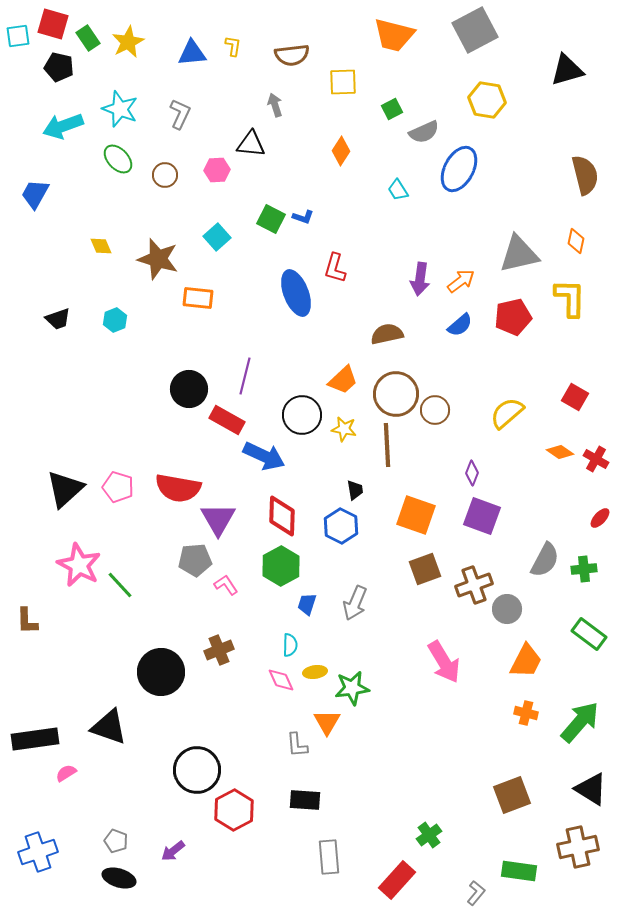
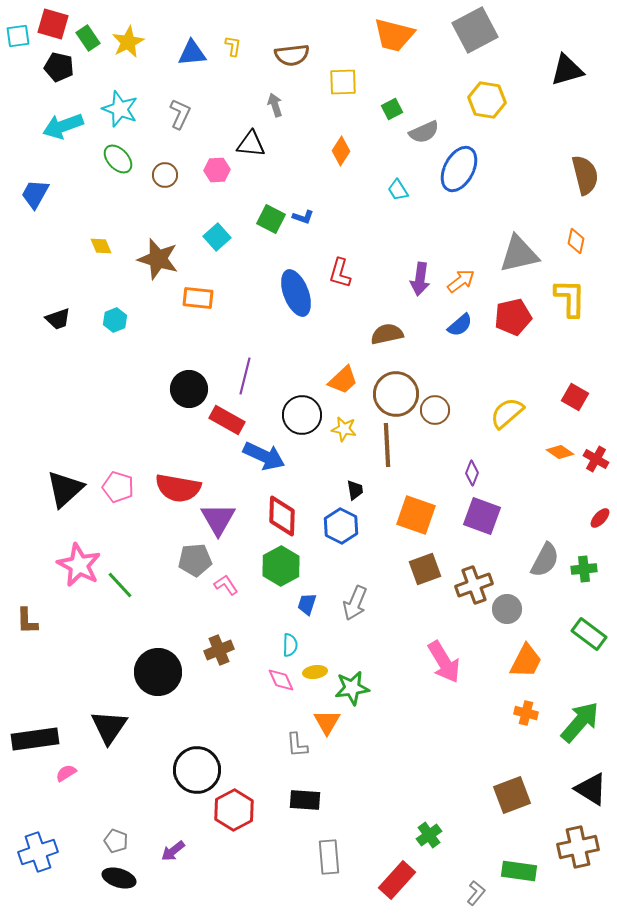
red L-shape at (335, 268): moved 5 px right, 5 px down
black circle at (161, 672): moved 3 px left
black triangle at (109, 727): rotated 45 degrees clockwise
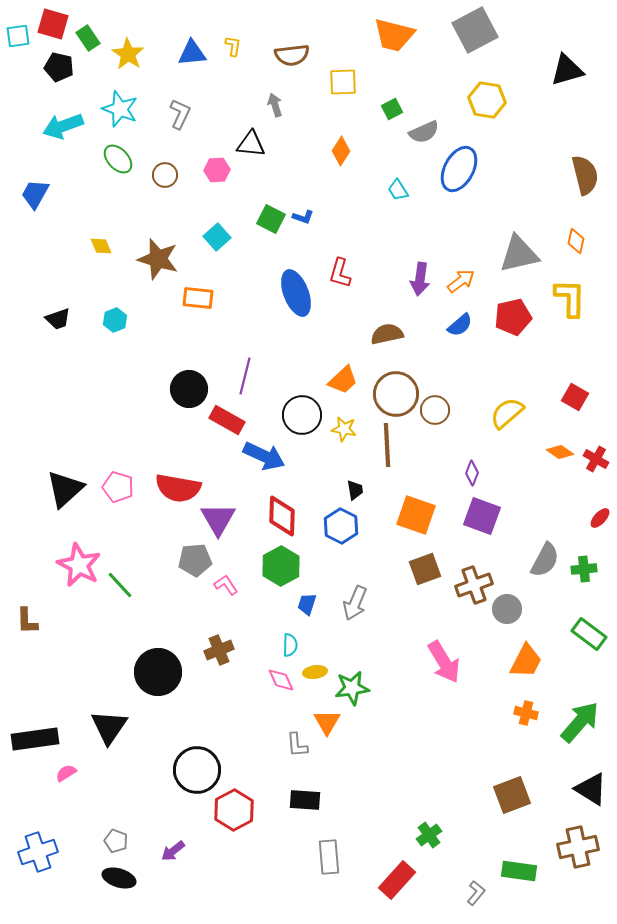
yellow star at (128, 42): moved 12 px down; rotated 12 degrees counterclockwise
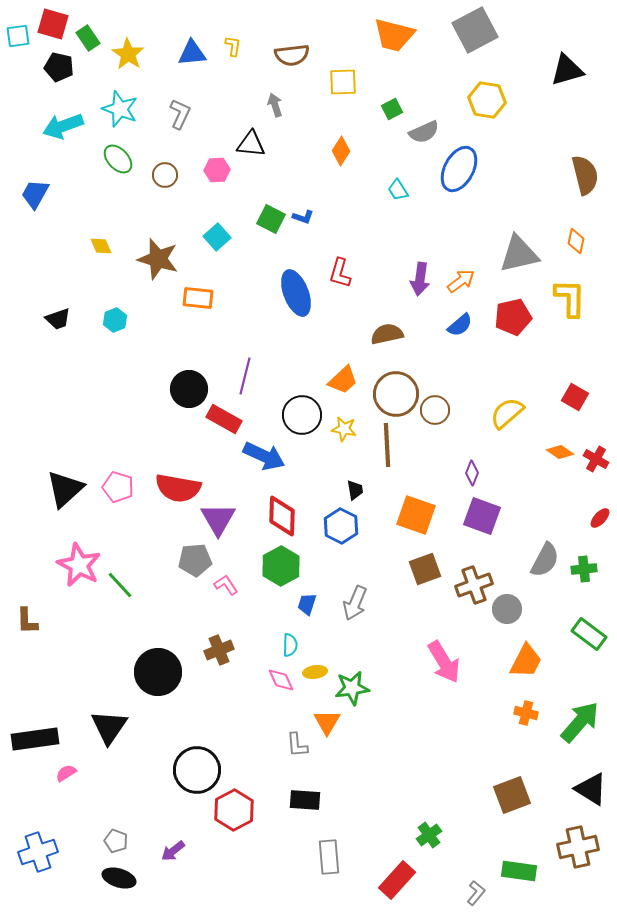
red rectangle at (227, 420): moved 3 px left, 1 px up
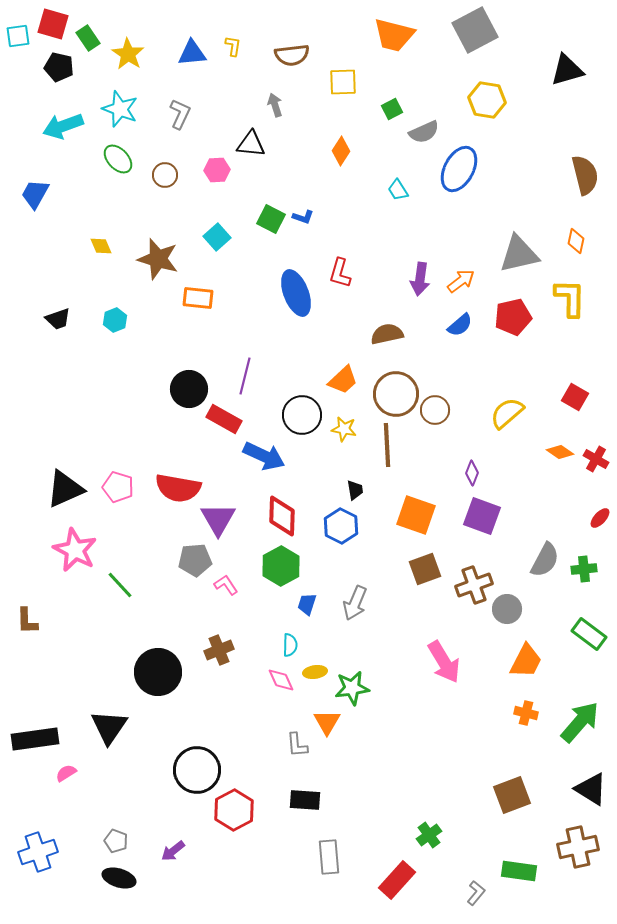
black triangle at (65, 489): rotated 18 degrees clockwise
pink star at (79, 565): moved 4 px left, 15 px up
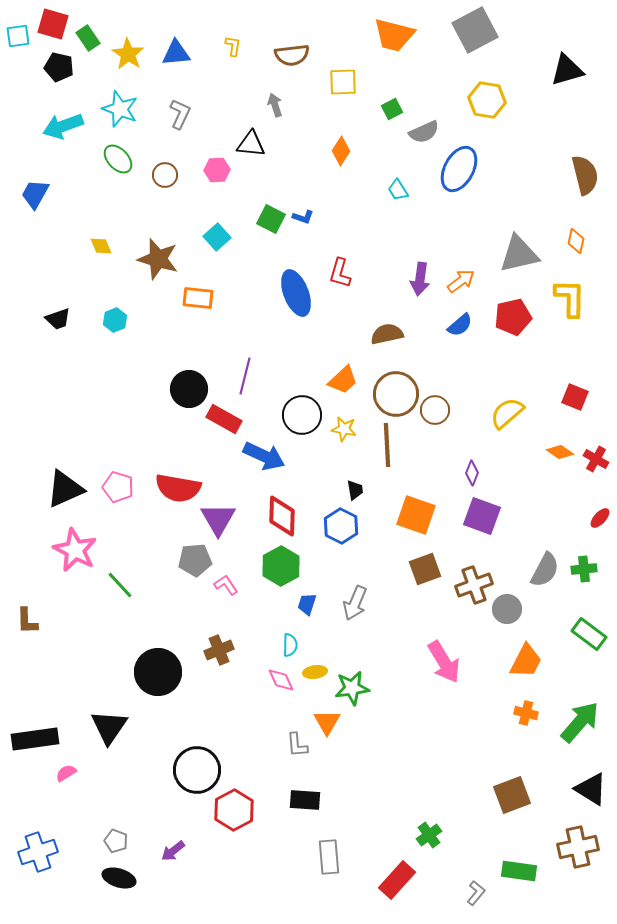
blue triangle at (192, 53): moved 16 px left
red square at (575, 397): rotated 8 degrees counterclockwise
gray semicircle at (545, 560): moved 10 px down
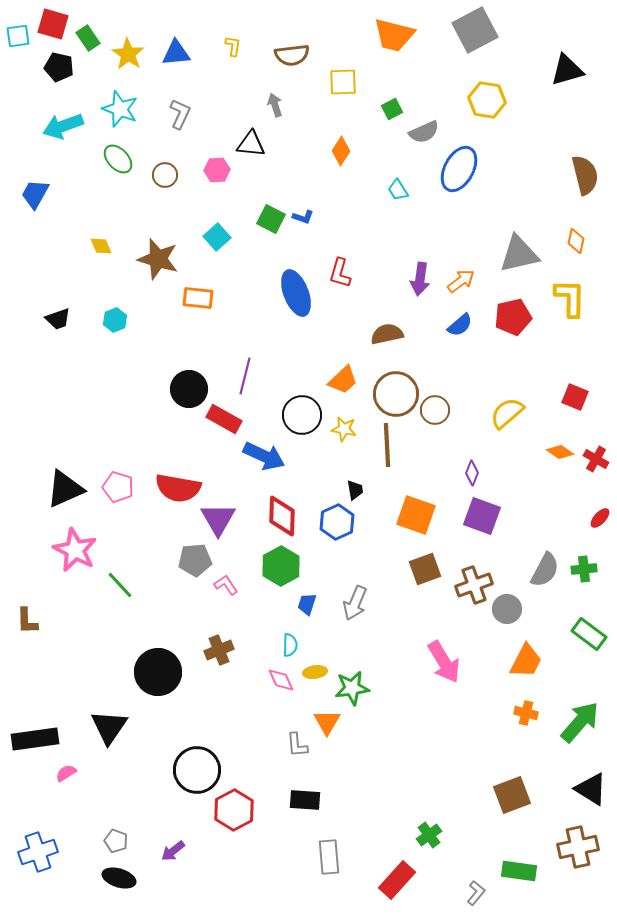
blue hexagon at (341, 526): moved 4 px left, 4 px up; rotated 8 degrees clockwise
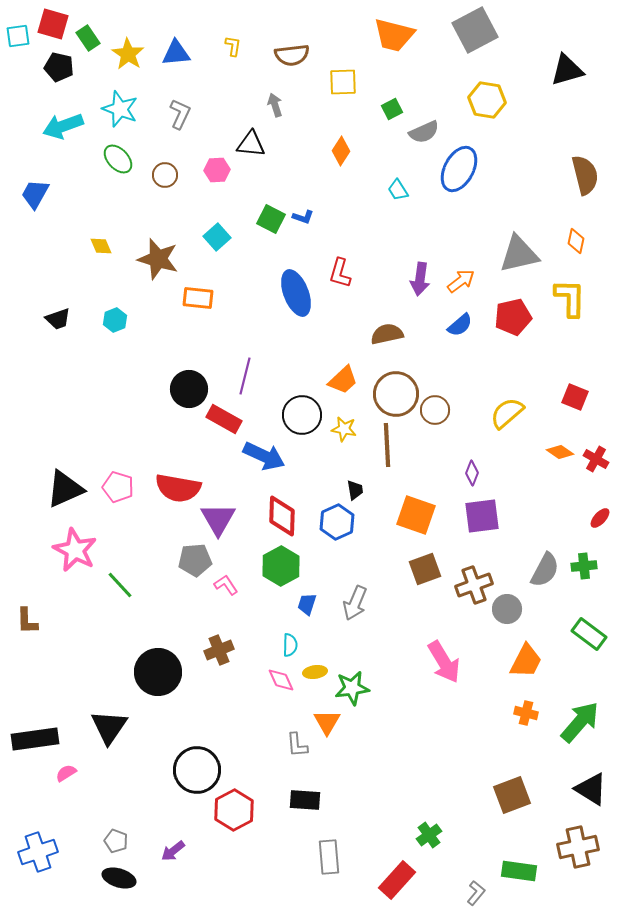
purple square at (482, 516): rotated 27 degrees counterclockwise
green cross at (584, 569): moved 3 px up
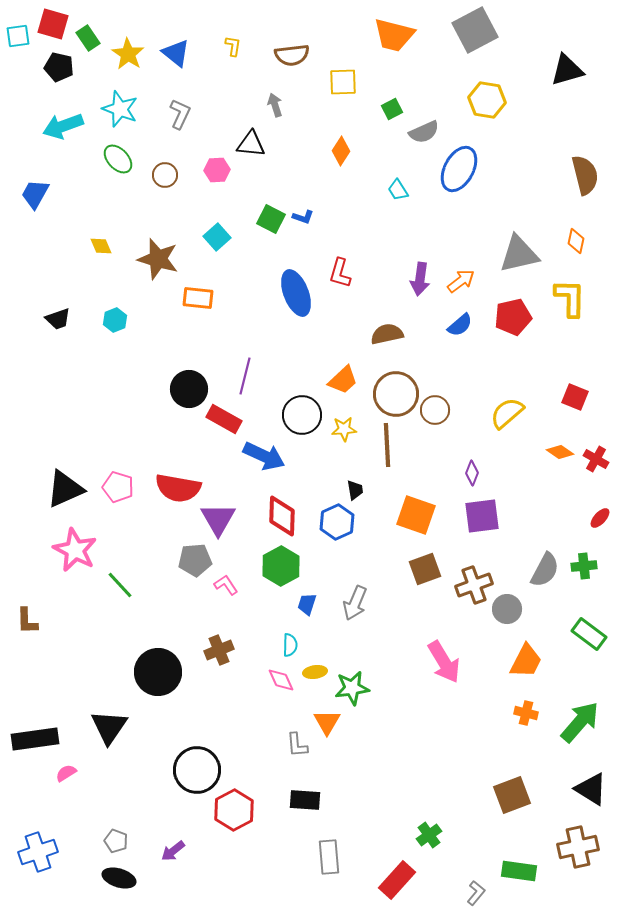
blue triangle at (176, 53): rotated 44 degrees clockwise
yellow star at (344, 429): rotated 15 degrees counterclockwise
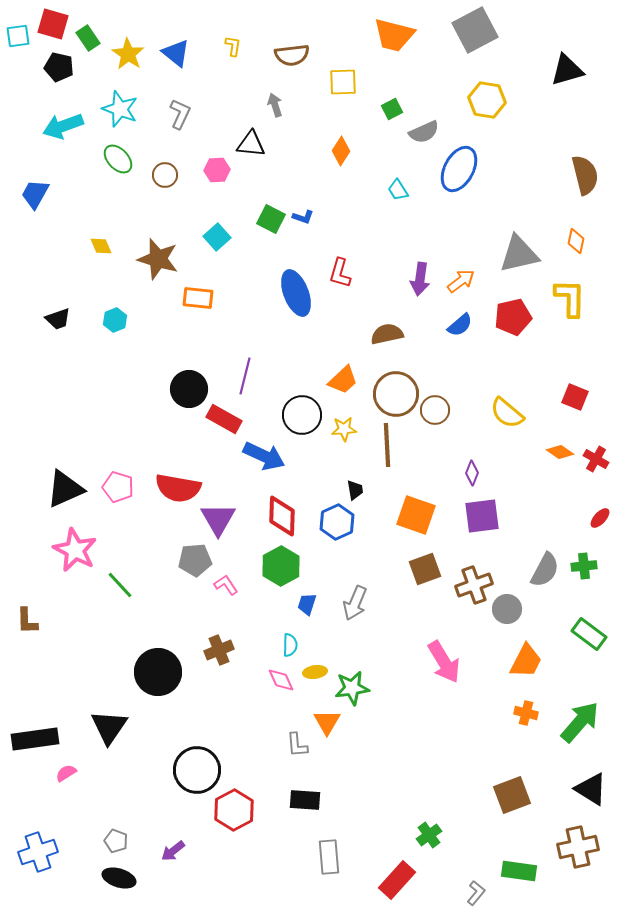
yellow semicircle at (507, 413): rotated 99 degrees counterclockwise
